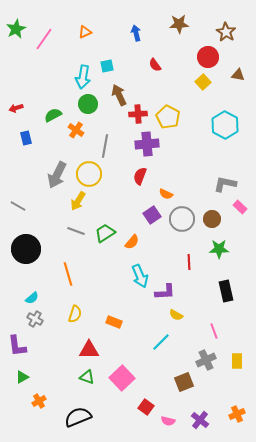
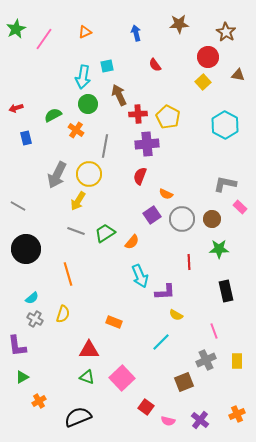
yellow semicircle at (75, 314): moved 12 px left
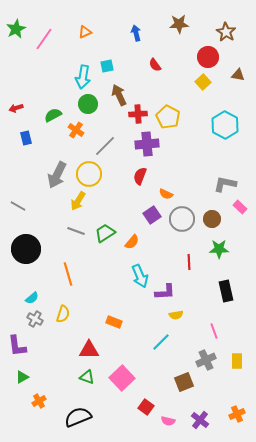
gray line at (105, 146): rotated 35 degrees clockwise
yellow semicircle at (176, 315): rotated 40 degrees counterclockwise
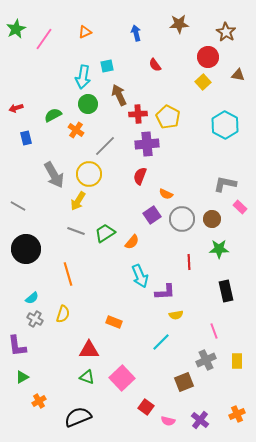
gray arrow at (57, 175): moved 3 px left; rotated 56 degrees counterclockwise
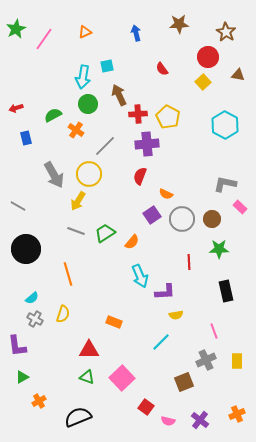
red semicircle at (155, 65): moved 7 px right, 4 px down
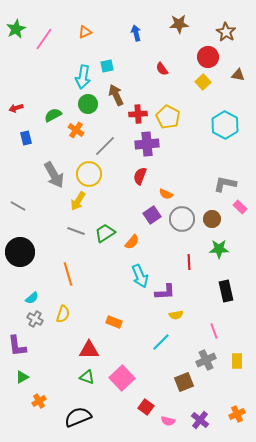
brown arrow at (119, 95): moved 3 px left
black circle at (26, 249): moved 6 px left, 3 px down
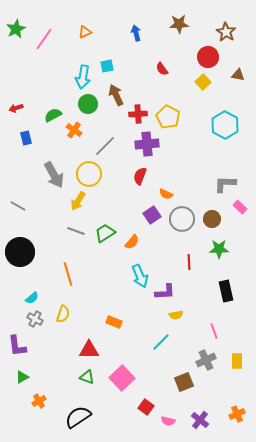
orange cross at (76, 130): moved 2 px left
gray L-shape at (225, 184): rotated 10 degrees counterclockwise
black semicircle at (78, 417): rotated 12 degrees counterclockwise
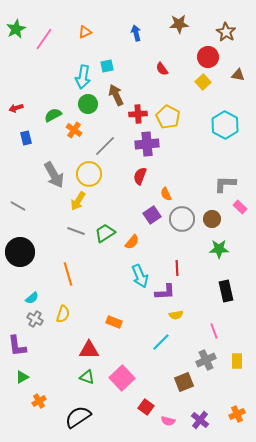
orange semicircle at (166, 194): rotated 40 degrees clockwise
red line at (189, 262): moved 12 px left, 6 px down
